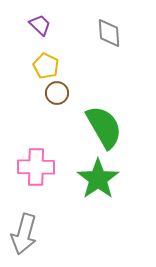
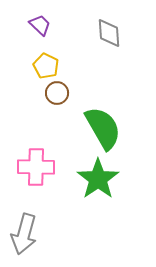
green semicircle: moved 1 px left, 1 px down
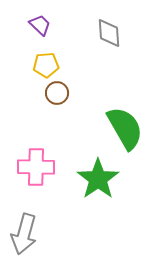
yellow pentagon: moved 1 px up; rotated 30 degrees counterclockwise
green semicircle: moved 22 px right
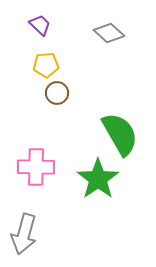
gray diamond: rotated 44 degrees counterclockwise
green semicircle: moved 5 px left, 6 px down
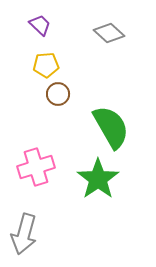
brown circle: moved 1 px right, 1 px down
green semicircle: moved 9 px left, 7 px up
pink cross: rotated 18 degrees counterclockwise
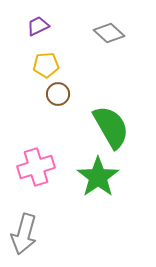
purple trapezoid: moved 2 px left, 1 px down; rotated 70 degrees counterclockwise
green star: moved 2 px up
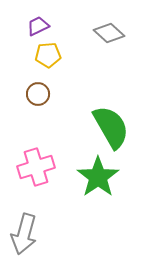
yellow pentagon: moved 2 px right, 10 px up
brown circle: moved 20 px left
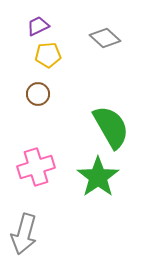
gray diamond: moved 4 px left, 5 px down
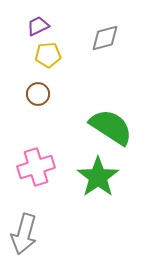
gray diamond: rotated 56 degrees counterclockwise
green semicircle: rotated 27 degrees counterclockwise
